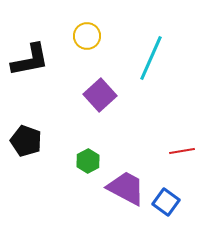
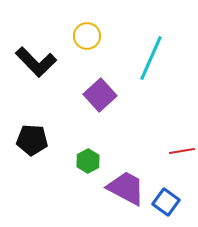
black L-shape: moved 6 px right, 2 px down; rotated 57 degrees clockwise
black pentagon: moved 6 px right, 1 px up; rotated 16 degrees counterclockwise
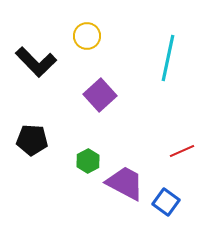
cyan line: moved 17 px right; rotated 12 degrees counterclockwise
red line: rotated 15 degrees counterclockwise
purple trapezoid: moved 1 px left, 5 px up
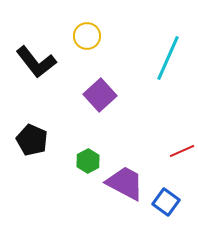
cyan line: rotated 12 degrees clockwise
black L-shape: rotated 6 degrees clockwise
black pentagon: rotated 20 degrees clockwise
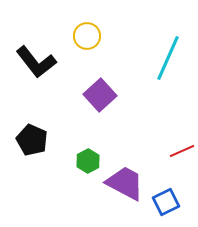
blue square: rotated 28 degrees clockwise
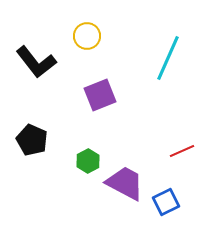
purple square: rotated 20 degrees clockwise
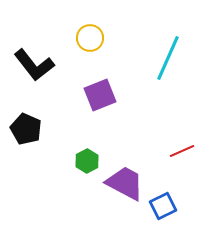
yellow circle: moved 3 px right, 2 px down
black L-shape: moved 2 px left, 3 px down
black pentagon: moved 6 px left, 11 px up
green hexagon: moved 1 px left
blue square: moved 3 px left, 4 px down
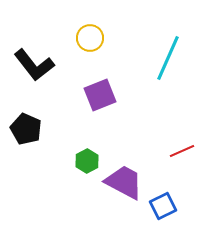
purple trapezoid: moved 1 px left, 1 px up
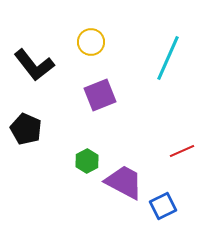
yellow circle: moved 1 px right, 4 px down
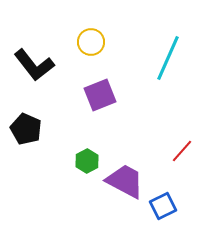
red line: rotated 25 degrees counterclockwise
purple trapezoid: moved 1 px right, 1 px up
